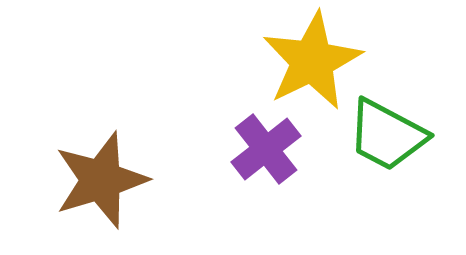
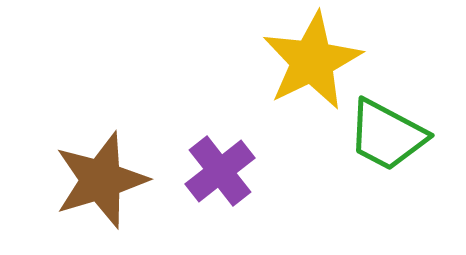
purple cross: moved 46 px left, 22 px down
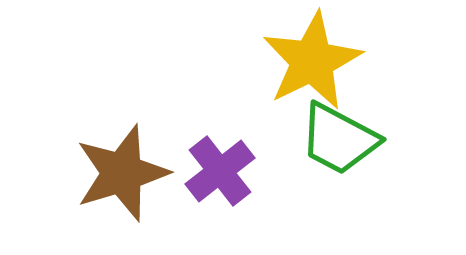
green trapezoid: moved 48 px left, 4 px down
brown star: moved 21 px right, 7 px up
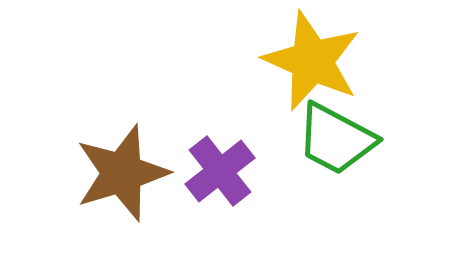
yellow star: rotated 22 degrees counterclockwise
green trapezoid: moved 3 px left
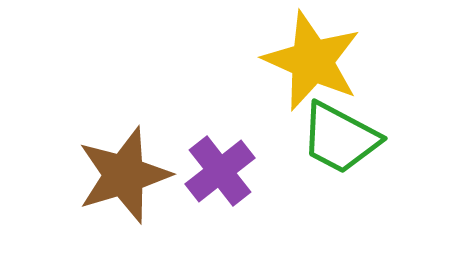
green trapezoid: moved 4 px right, 1 px up
brown star: moved 2 px right, 2 px down
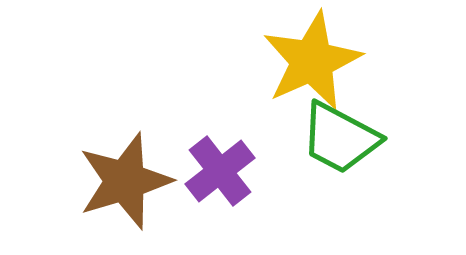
yellow star: rotated 24 degrees clockwise
brown star: moved 1 px right, 6 px down
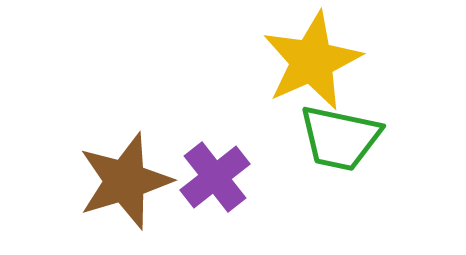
green trapezoid: rotated 16 degrees counterclockwise
purple cross: moved 5 px left, 6 px down
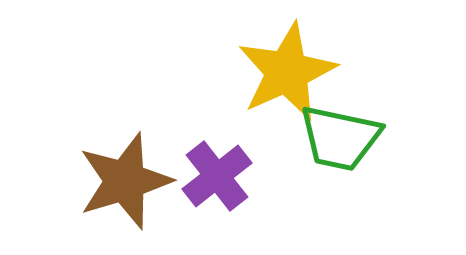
yellow star: moved 25 px left, 11 px down
purple cross: moved 2 px right, 1 px up
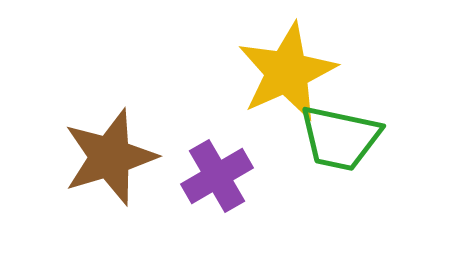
purple cross: rotated 8 degrees clockwise
brown star: moved 15 px left, 24 px up
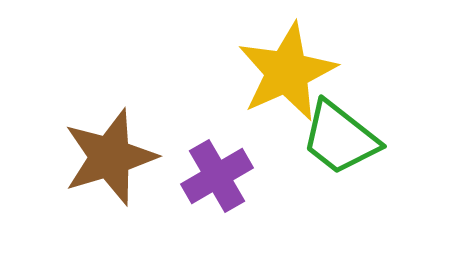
green trapezoid: rotated 26 degrees clockwise
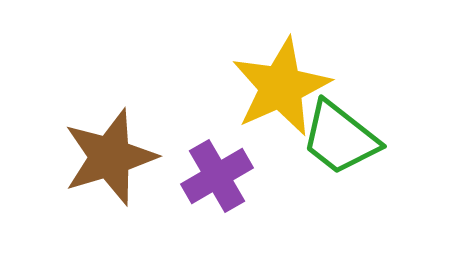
yellow star: moved 6 px left, 15 px down
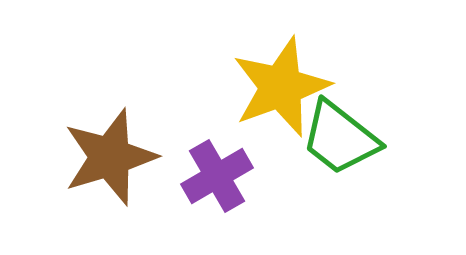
yellow star: rotated 4 degrees clockwise
